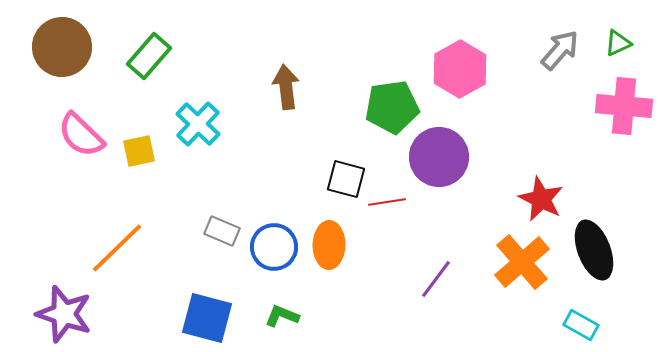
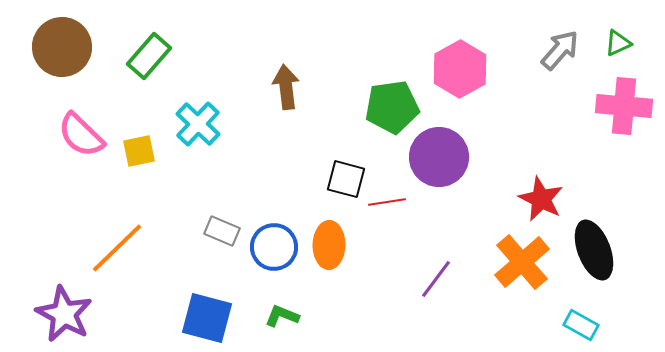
purple star: rotated 10 degrees clockwise
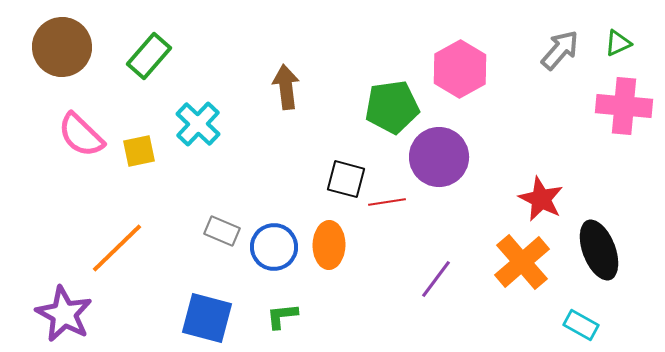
black ellipse: moved 5 px right
green L-shape: rotated 28 degrees counterclockwise
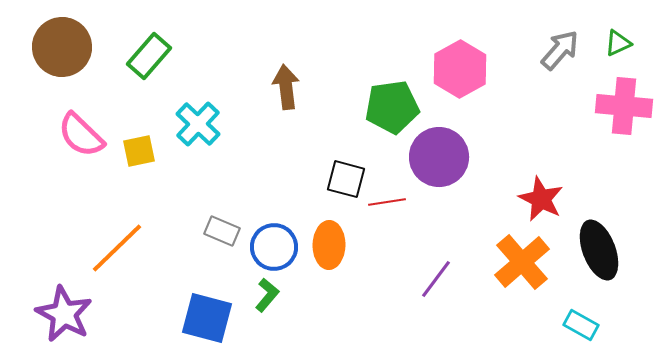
green L-shape: moved 15 px left, 21 px up; rotated 136 degrees clockwise
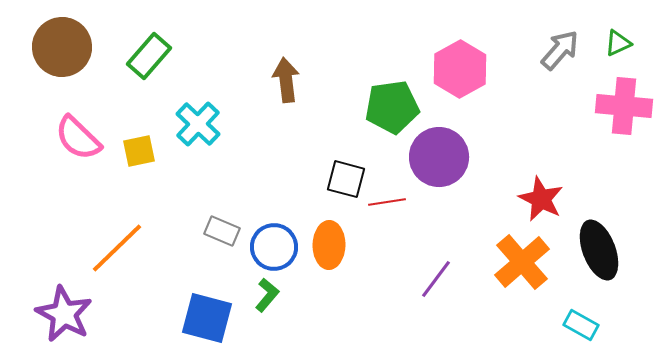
brown arrow: moved 7 px up
pink semicircle: moved 3 px left, 3 px down
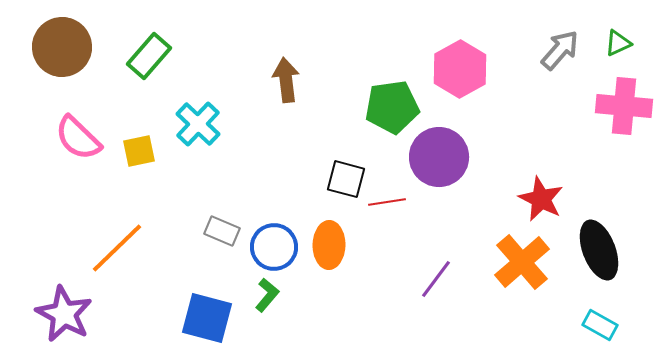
cyan rectangle: moved 19 px right
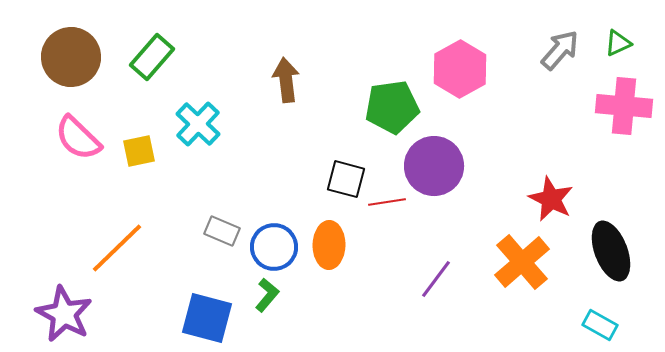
brown circle: moved 9 px right, 10 px down
green rectangle: moved 3 px right, 1 px down
purple circle: moved 5 px left, 9 px down
red star: moved 10 px right
black ellipse: moved 12 px right, 1 px down
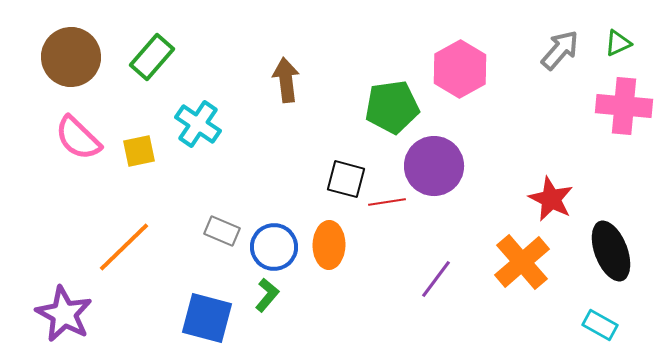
cyan cross: rotated 9 degrees counterclockwise
orange line: moved 7 px right, 1 px up
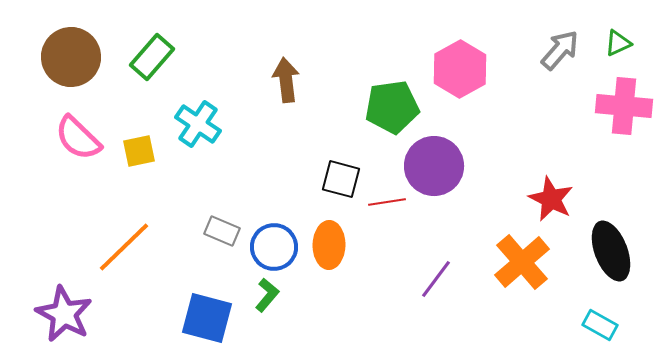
black square: moved 5 px left
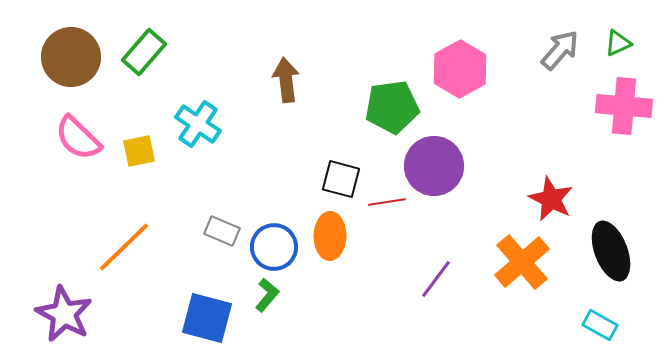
green rectangle: moved 8 px left, 5 px up
orange ellipse: moved 1 px right, 9 px up
